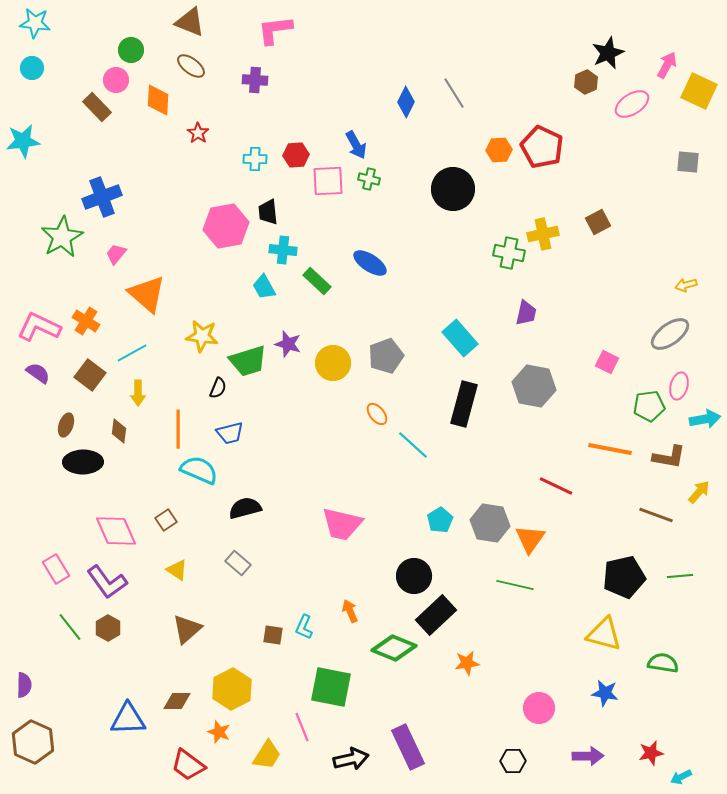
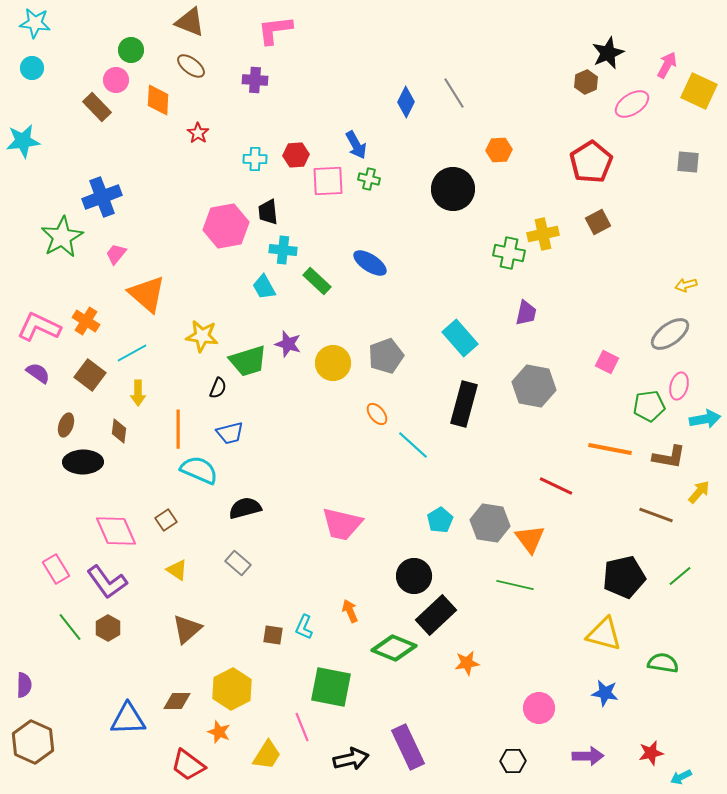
red pentagon at (542, 147): moved 49 px right, 15 px down; rotated 15 degrees clockwise
orange triangle at (530, 539): rotated 12 degrees counterclockwise
green line at (680, 576): rotated 35 degrees counterclockwise
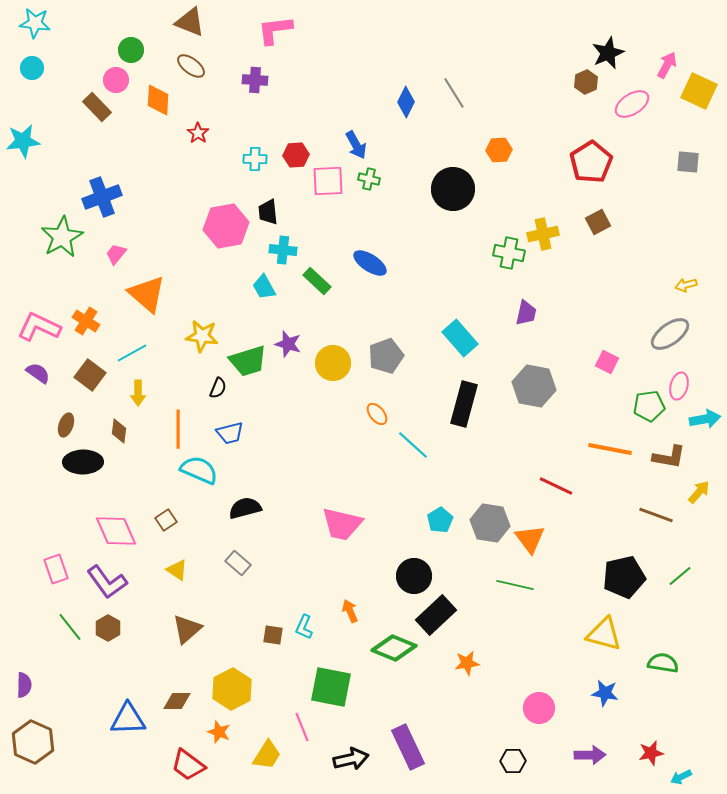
pink rectangle at (56, 569): rotated 12 degrees clockwise
purple arrow at (588, 756): moved 2 px right, 1 px up
